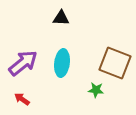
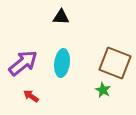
black triangle: moved 1 px up
green star: moved 7 px right; rotated 21 degrees clockwise
red arrow: moved 9 px right, 3 px up
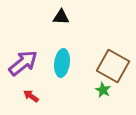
brown square: moved 2 px left, 3 px down; rotated 8 degrees clockwise
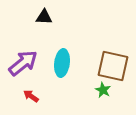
black triangle: moved 17 px left
brown square: rotated 16 degrees counterclockwise
